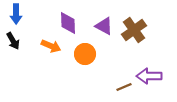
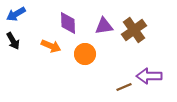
blue arrow: rotated 60 degrees clockwise
purple triangle: rotated 36 degrees counterclockwise
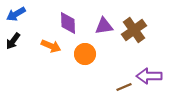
black arrow: rotated 66 degrees clockwise
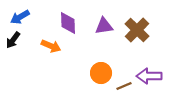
blue arrow: moved 4 px right, 3 px down
brown cross: moved 3 px right; rotated 10 degrees counterclockwise
black arrow: moved 1 px up
orange circle: moved 16 px right, 19 px down
brown line: moved 1 px up
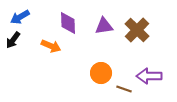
brown line: moved 3 px down; rotated 42 degrees clockwise
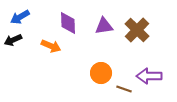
black arrow: rotated 30 degrees clockwise
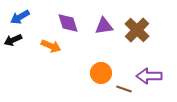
purple diamond: rotated 15 degrees counterclockwise
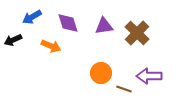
blue arrow: moved 12 px right
brown cross: moved 3 px down
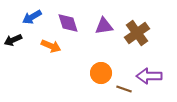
brown cross: rotated 10 degrees clockwise
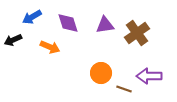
purple triangle: moved 1 px right, 1 px up
orange arrow: moved 1 px left, 1 px down
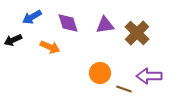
brown cross: rotated 10 degrees counterclockwise
orange circle: moved 1 px left
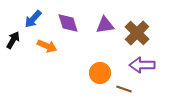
blue arrow: moved 1 px right, 2 px down; rotated 18 degrees counterclockwise
black arrow: rotated 144 degrees clockwise
orange arrow: moved 3 px left, 1 px up
purple arrow: moved 7 px left, 11 px up
